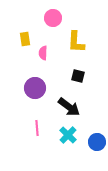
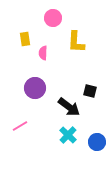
black square: moved 12 px right, 15 px down
pink line: moved 17 px left, 2 px up; rotated 63 degrees clockwise
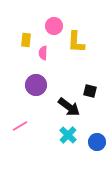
pink circle: moved 1 px right, 8 px down
yellow rectangle: moved 1 px right, 1 px down; rotated 16 degrees clockwise
purple circle: moved 1 px right, 3 px up
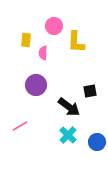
black square: rotated 24 degrees counterclockwise
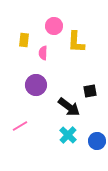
yellow rectangle: moved 2 px left
blue circle: moved 1 px up
